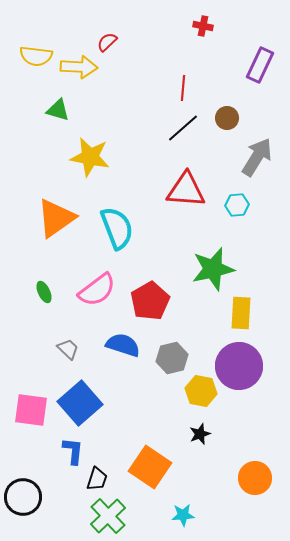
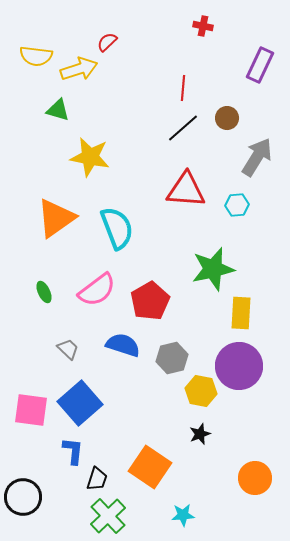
yellow arrow: moved 2 px down; rotated 21 degrees counterclockwise
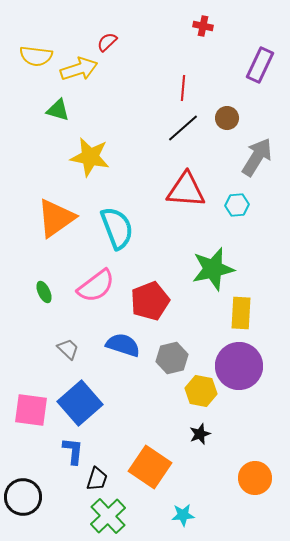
pink semicircle: moved 1 px left, 4 px up
red pentagon: rotated 9 degrees clockwise
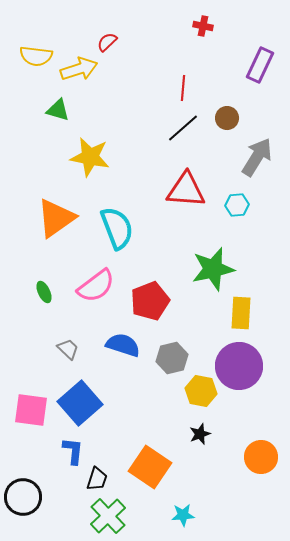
orange circle: moved 6 px right, 21 px up
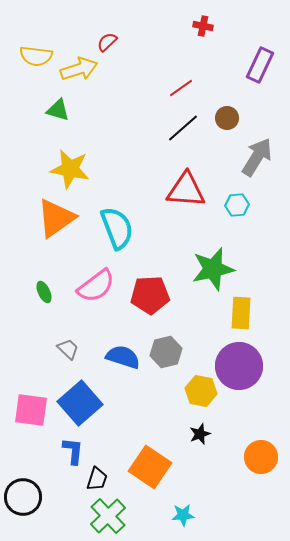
red line: moved 2 px left; rotated 50 degrees clockwise
yellow star: moved 20 px left, 12 px down
red pentagon: moved 6 px up; rotated 18 degrees clockwise
blue semicircle: moved 12 px down
gray hexagon: moved 6 px left, 6 px up
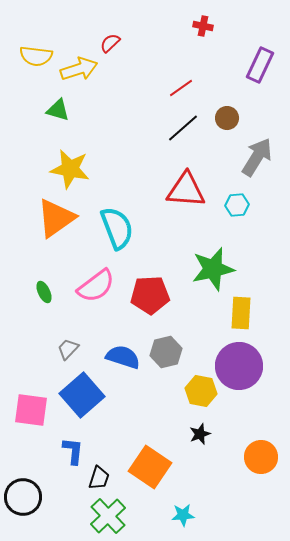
red semicircle: moved 3 px right, 1 px down
gray trapezoid: rotated 90 degrees counterclockwise
blue square: moved 2 px right, 8 px up
black trapezoid: moved 2 px right, 1 px up
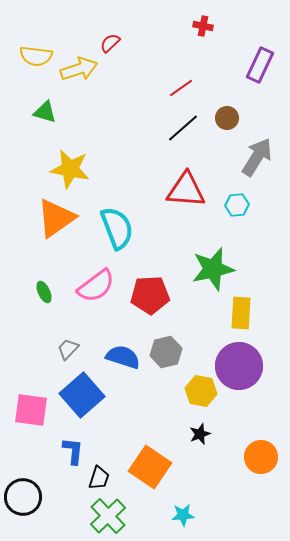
green triangle: moved 13 px left, 2 px down
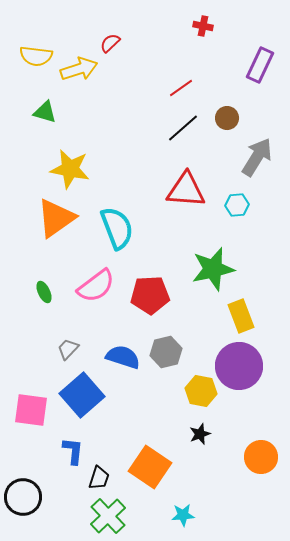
yellow rectangle: moved 3 px down; rotated 24 degrees counterclockwise
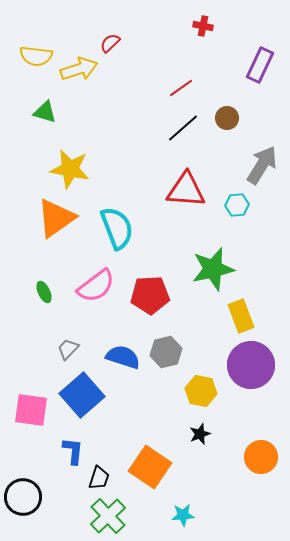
gray arrow: moved 5 px right, 8 px down
purple circle: moved 12 px right, 1 px up
